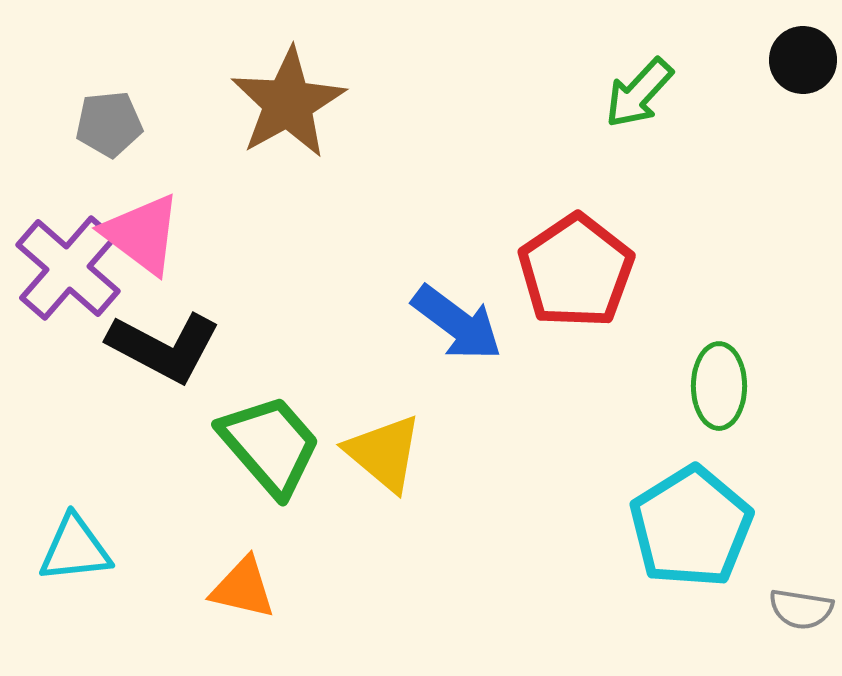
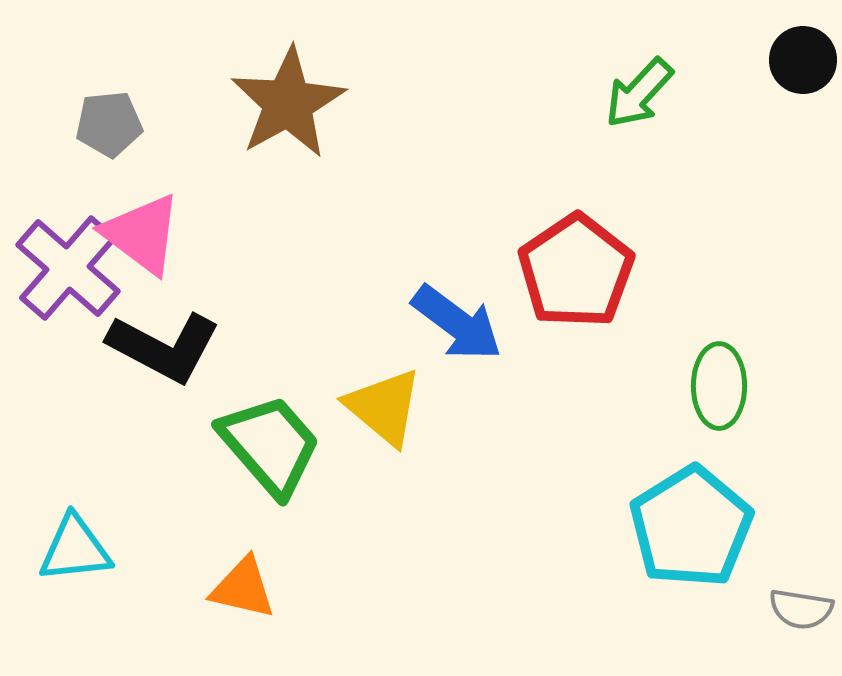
yellow triangle: moved 46 px up
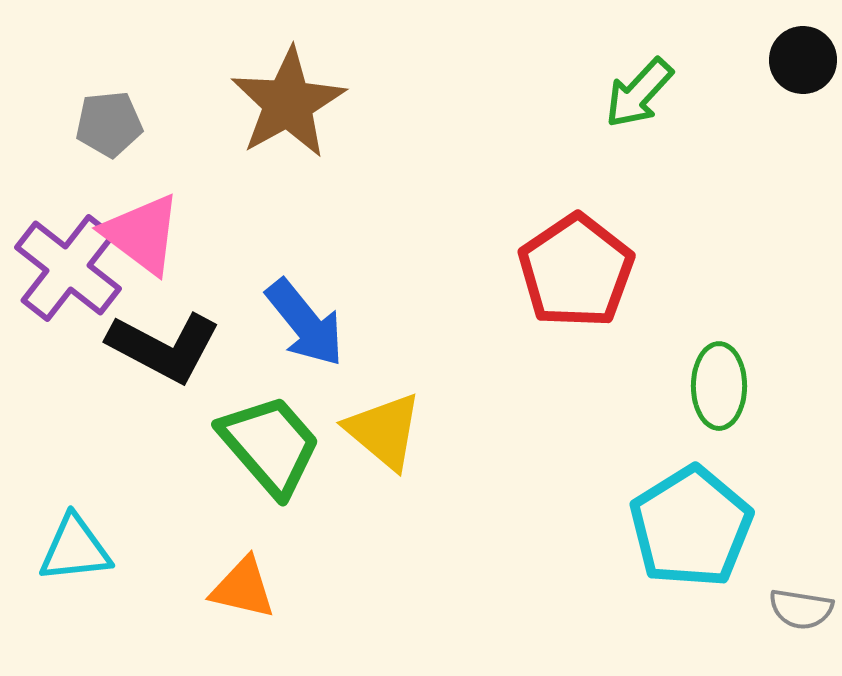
purple cross: rotated 3 degrees counterclockwise
blue arrow: moved 152 px left; rotated 14 degrees clockwise
yellow triangle: moved 24 px down
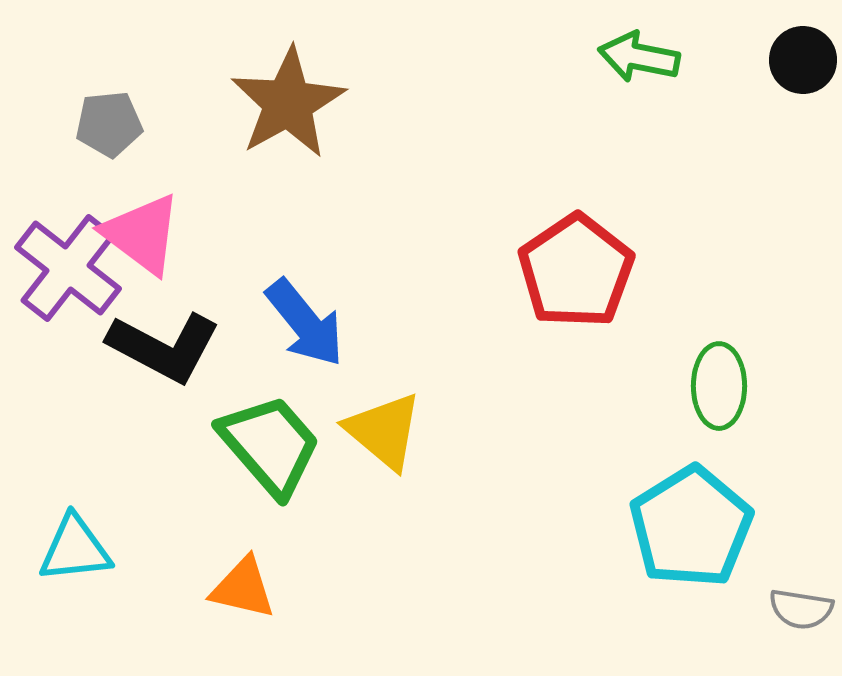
green arrow: moved 36 px up; rotated 58 degrees clockwise
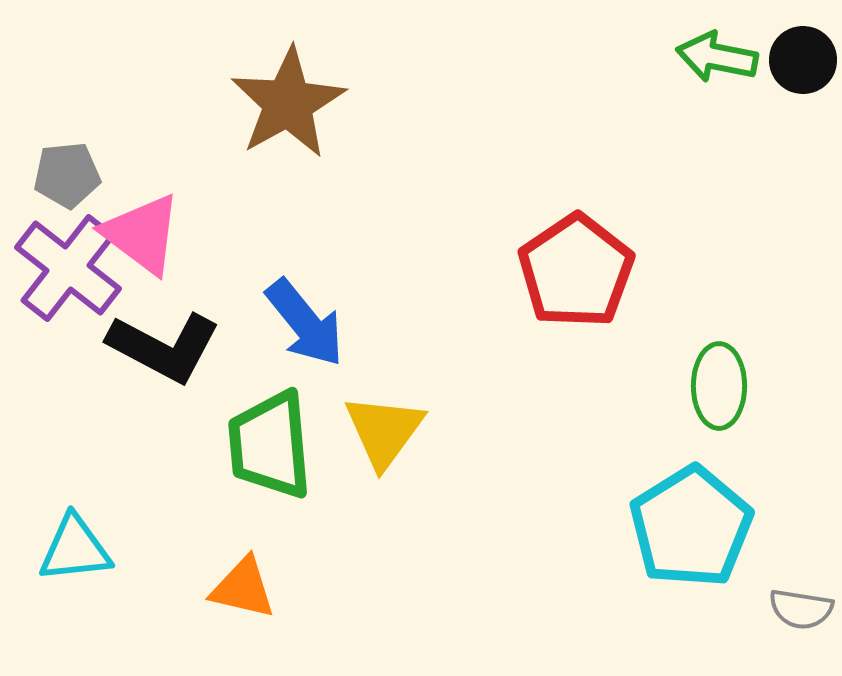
green arrow: moved 78 px right
gray pentagon: moved 42 px left, 51 px down
yellow triangle: rotated 26 degrees clockwise
green trapezoid: rotated 144 degrees counterclockwise
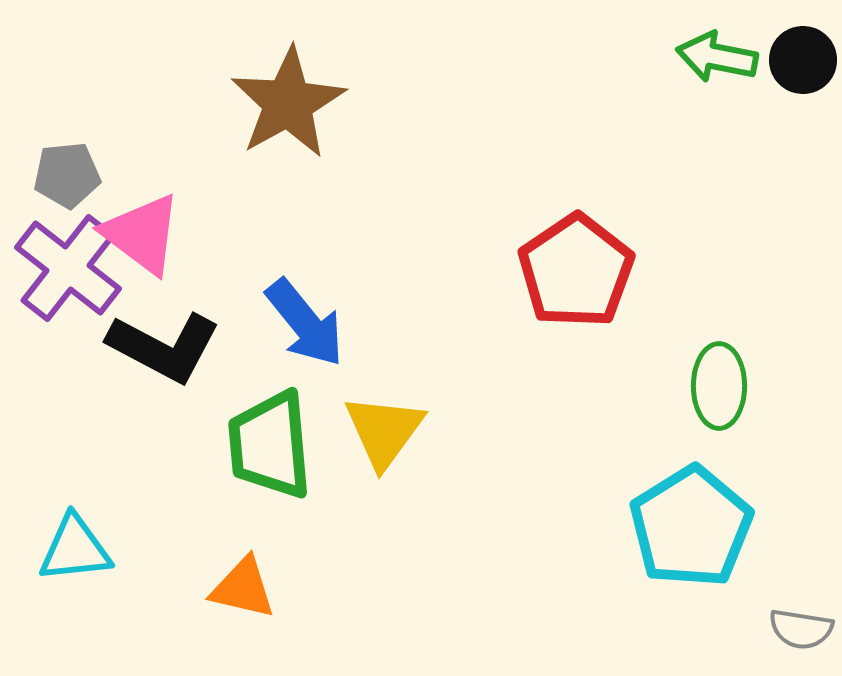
gray semicircle: moved 20 px down
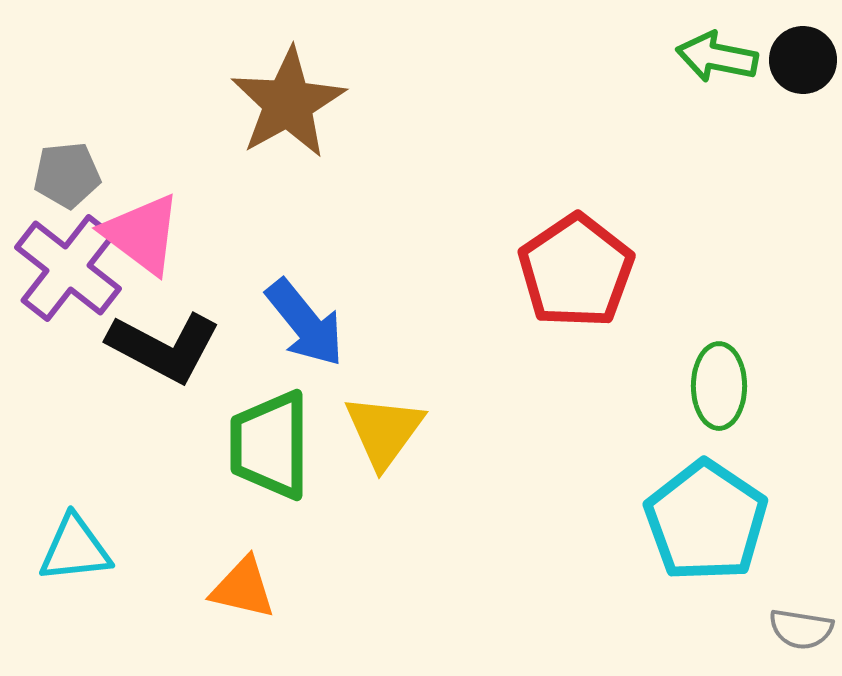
green trapezoid: rotated 5 degrees clockwise
cyan pentagon: moved 15 px right, 6 px up; rotated 6 degrees counterclockwise
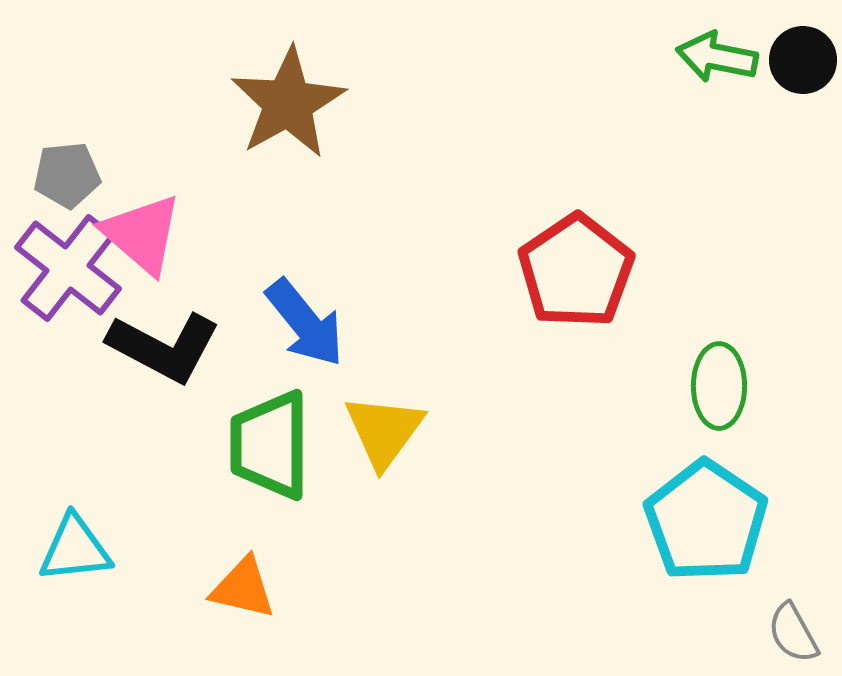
pink triangle: rotated 4 degrees clockwise
gray semicircle: moved 8 px left, 4 px down; rotated 52 degrees clockwise
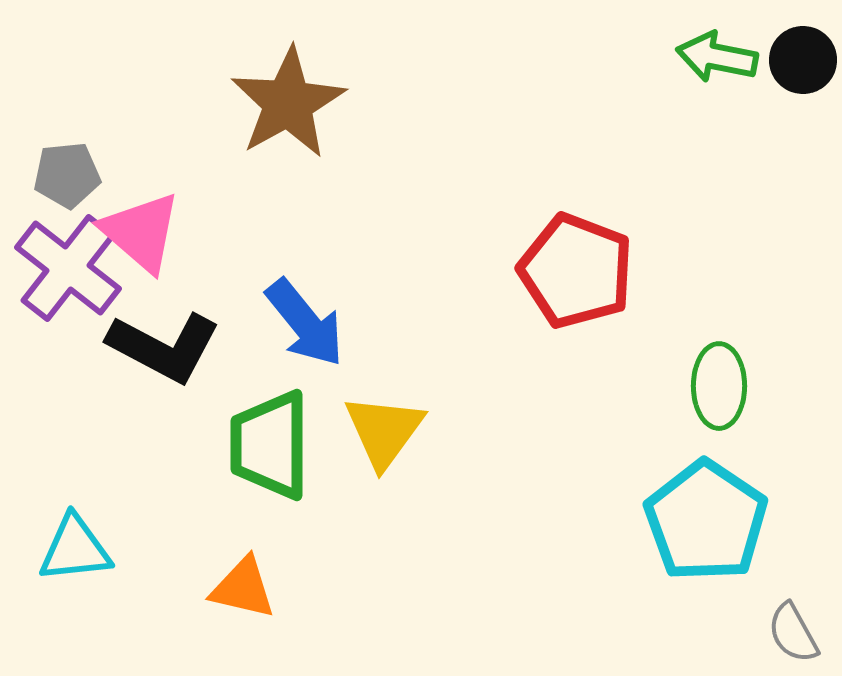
pink triangle: moved 1 px left, 2 px up
red pentagon: rotated 17 degrees counterclockwise
